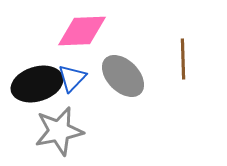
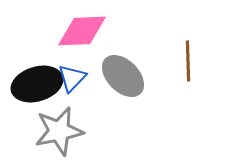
brown line: moved 5 px right, 2 px down
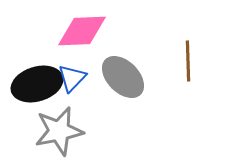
gray ellipse: moved 1 px down
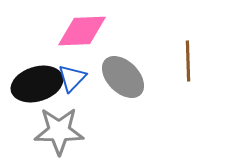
gray star: rotated 12 degrees clockwise
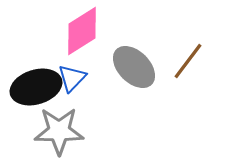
pink diamond: rotated 30 degrees counterclockwise
brown line: rotated 39 degrees clockwise
gray ellipse: moved 11 px right, 10 px up
black ellipse: moved 1 px left, 3 px down
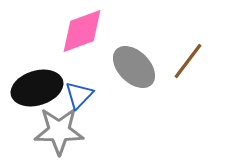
pink diamond: rotated 12 degrees clockwise
blue triangle: moved 7 px right, 17 px down
black ellipse: moved 1 px right, 1 px down
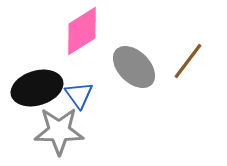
pink diamond: rotated 12 degrees counterclockwise
blue triangle: rotated 20 degrees counterclockwise
